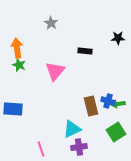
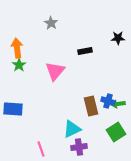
black rectangle: rotated 16 degrees counterclockwise
green star: rotated 16 degrees clockwise
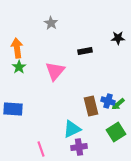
green star: moved 2 px down
green arrow: rotated 32 degrees counterclockwise
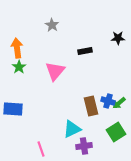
gray star: moved 1 px right, 2 px down
green arrow: moved 1 px right, 1 px up
purple cross: moved 5 px right, 1 px up
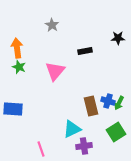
green star: rotated 16 degrees counterclockwise
green arrow: rotated 24 degrees counterclockwise
